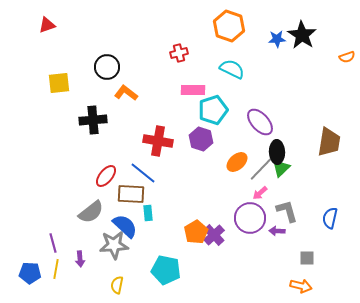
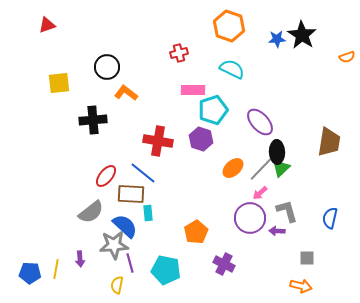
orange ellipse at (237, 162): moved 4 px left, 6 px down
purple cross at (214, 235): moved 10 px right, 29 px down; rotated 20 degrees counterclockwise
purple line at (53, 243): moved 77 px right, 20 px down
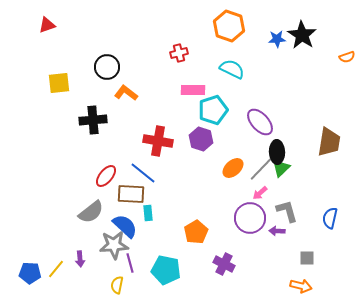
yellow line at (56, 269): rotated 30 degrees clockwise
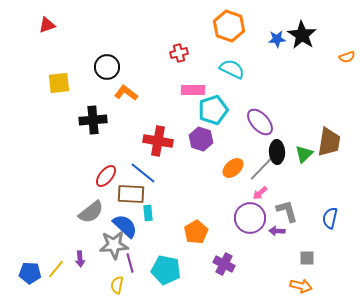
green triangle at (281, 168): moved 23 px right, 14 px up
